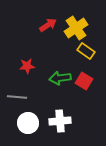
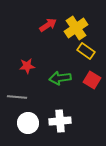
red square: moved 8 px right, 1 px up
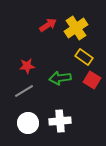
yellow rectangle: moved 2 px left, 6 px down
gray line: moved 7 px right, 6 px up; rotated 36 degrees counterclockwise
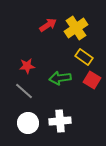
gray line: rotated 72 degrees clockwise
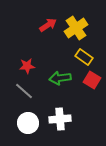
white cross: moved 2 px up
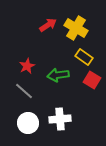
yellow cross: rotated 25 degrees counterclockwise
red star: rotated 21 degrees counterclockwise
green arrow: moved 2 px left, 3 px up
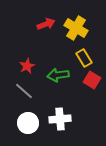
red arrow: moved 2 px left, 1 px up; rotated 12 degrees clockwise
yellow rectangle: moved 1 px down; rotated 24 degrees clockwise
